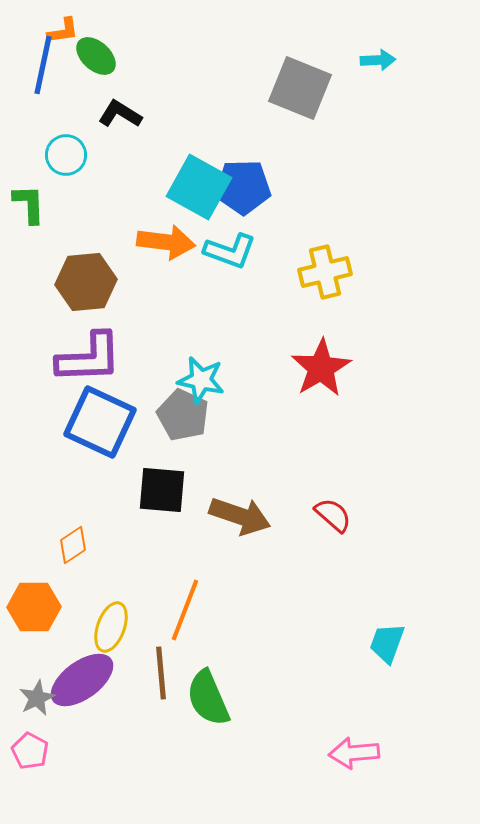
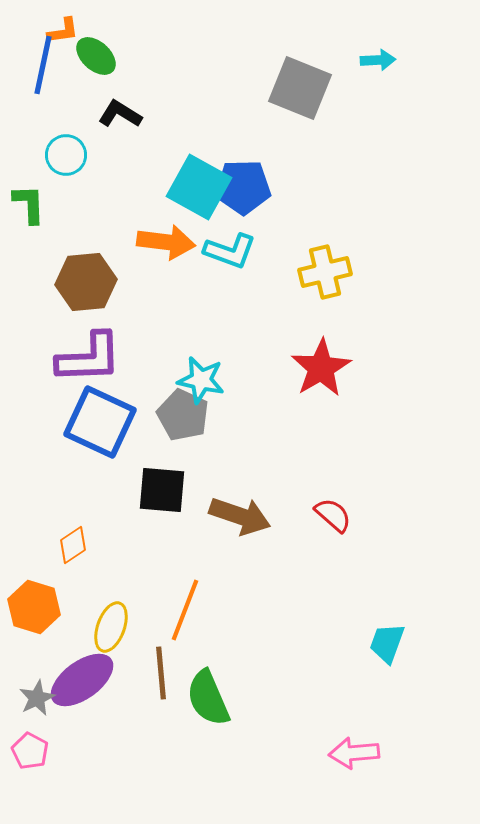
orange hexagon: rotated 18 degrees clockwise
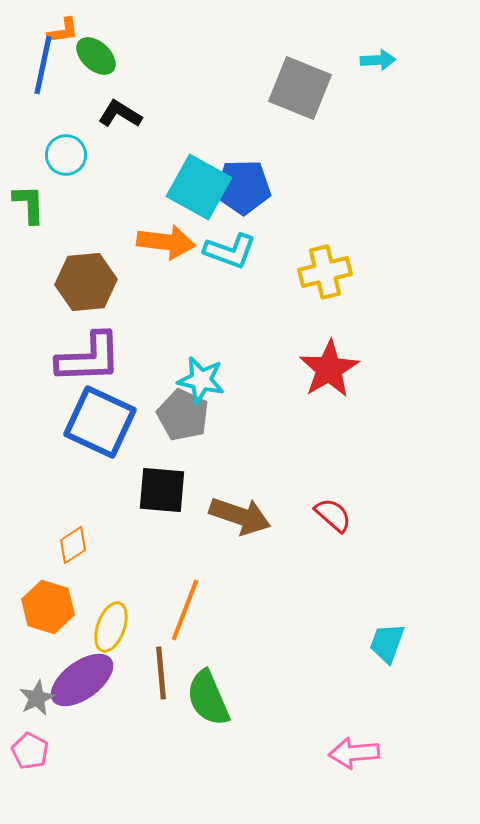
red star: moved 8 px right, 1 px down
orange hexagon: moved 14 px right
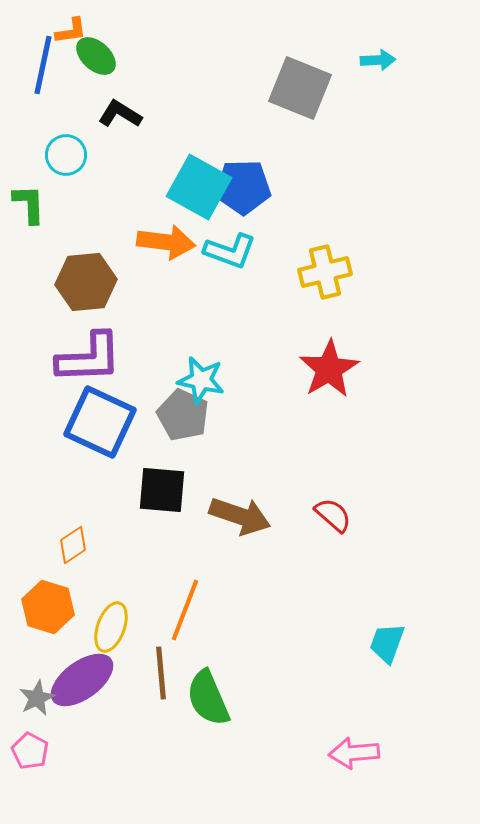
orange L-shape: moved 8 px right
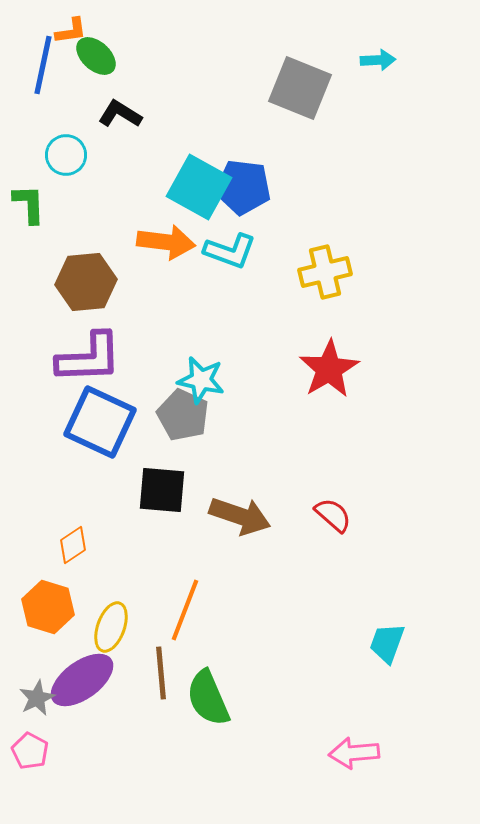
blue pentagon: rotated 8 degrees clockwise
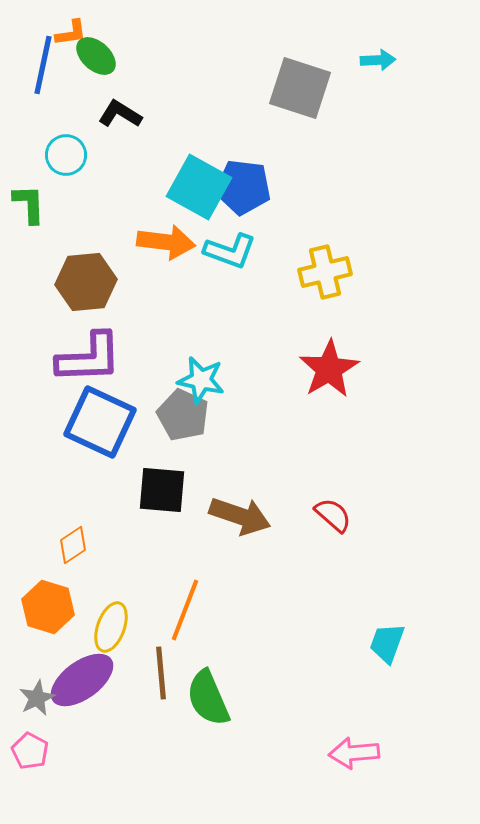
orange L-shape: moved 2 px down
gray square: rotated 4 degrees counterclockwise
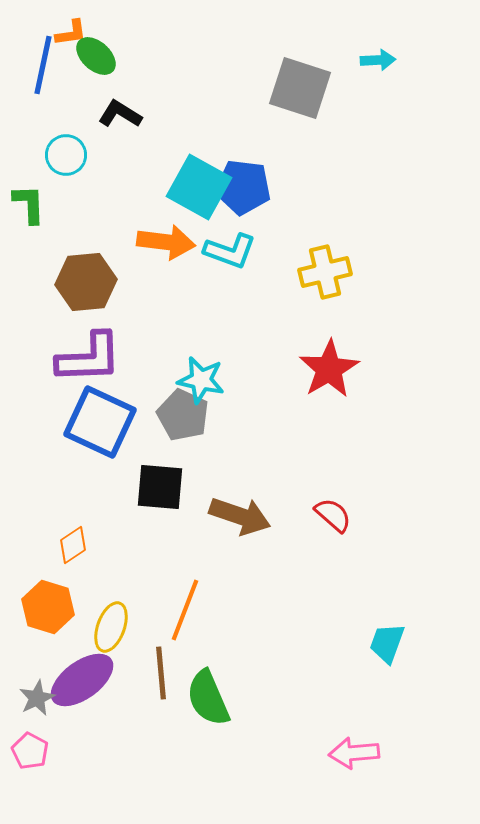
black square: moved 2 px left, 3 px up
